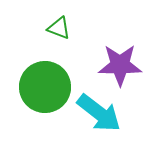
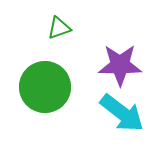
green triangle: rotated 40 degrees counterclockwise
cyan arrow: moved 23 px right
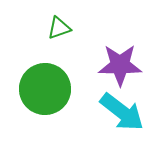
green circle: moved 2 px down
cyan arrow: moved 1 px up
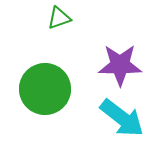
green triangle: moved 10 px up
cyan arrow: moved 6 px down
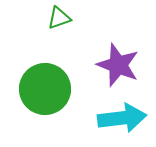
purple star: moved 2 px left; rotated 21 degrees clockwise
cyan arrow: rotated 45 degrees counterclockwise
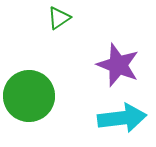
green triangle: rotated 15 degrees counterclockwise
green circle: moved 16 px left, 7 px down
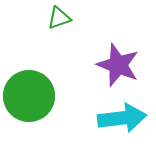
green triangle: rotated 15 degrees clockwise
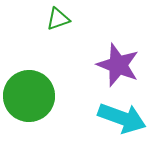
green triangle: moved 1 px left, 1 px down
cyan arrow: rotated 27 degrees clockwise
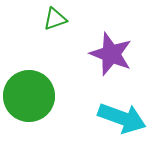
green triangle: moved 3 px left
purple star: moved 7 px left, 11 px up
